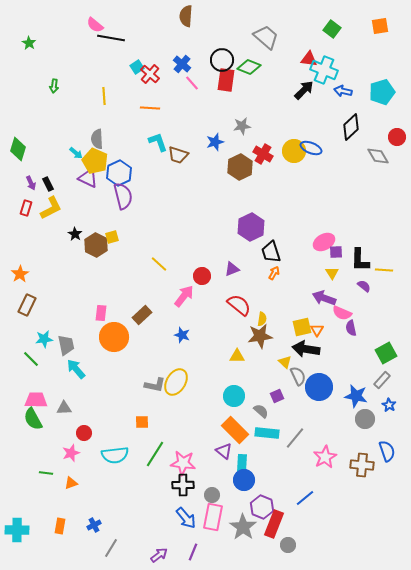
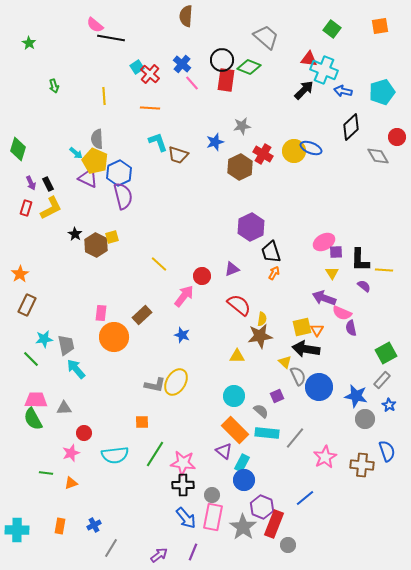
green arrow at (54, 86): rotated 24 degrees counterclockwise
cyan rectangle at (242, 463): rotated 24 degrees clockwise
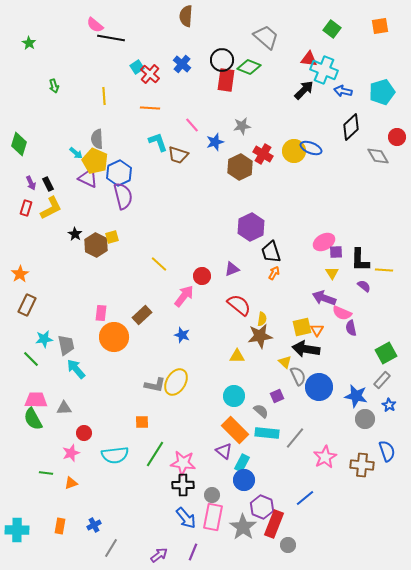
pink line at (192, 83): moved 42 px down
green diamond at (18, 149): moved 1 px right, 5 px up
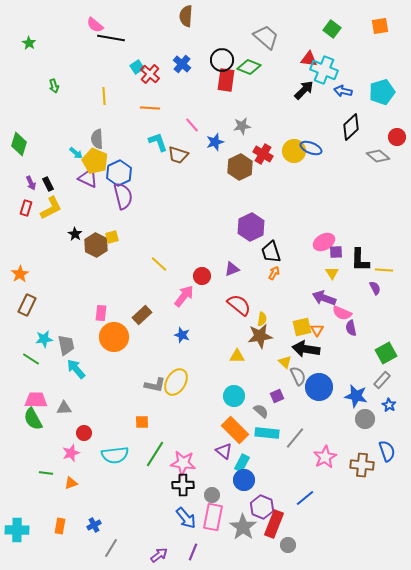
gray diamond at (378, 156): rotated 20 degrees counterclockwise
purple semicircle at (364, 286): moved 11 px right, 2 px down; rotated 24 degrees clockwise
green line at (31, 359): rotated 12 degrees counterclockwise
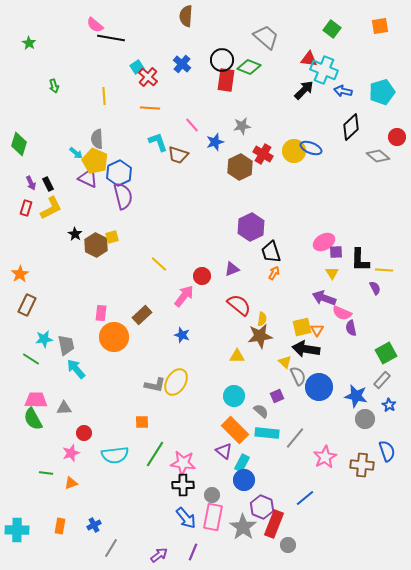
red cross at (150, 74): moved 2 px left, 3 px down
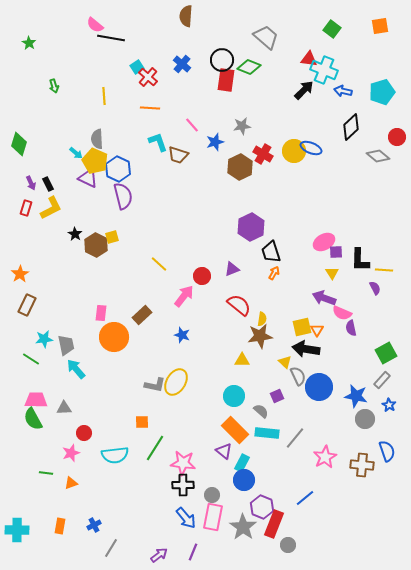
blue hexagon at (119, 173): moved 1 px left, 4 px up; rotated 10 degrees counterclockwise
yellow triangle at (237, 356): moved 5 px right, 4 px down
green line at (155, 454): moved 6 px up
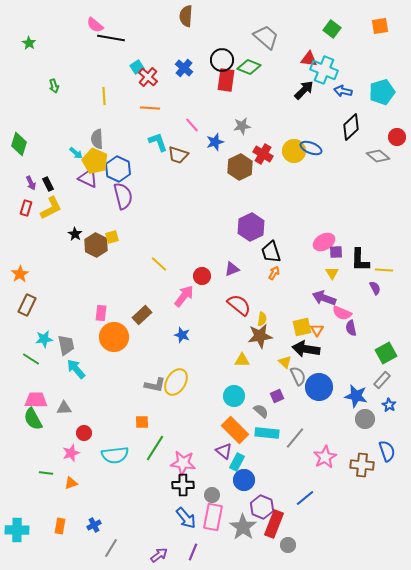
blue cross at (182, 64): moved 2 px right, 4 px down
cyan rectangle at (242, 463): moved 5 px left, 1 px up
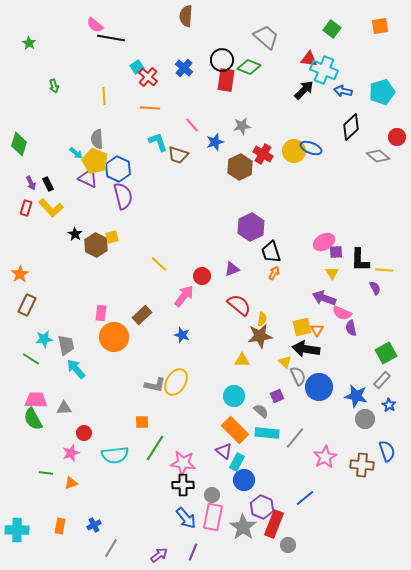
yellow L-shape at (51, 208): rotated 75 degrees clockwise
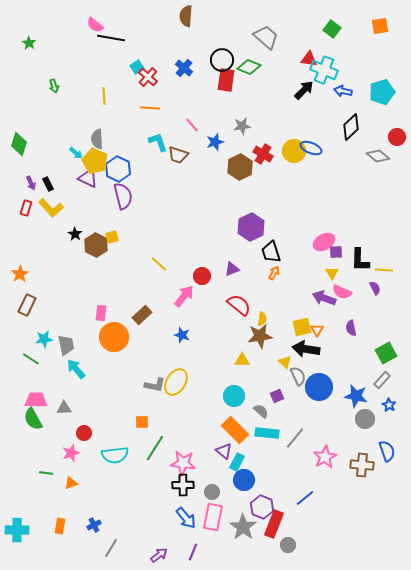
pink semicircle at (342, 313): moved 21 px up
gray circle at (212, 495): moved 3 px up
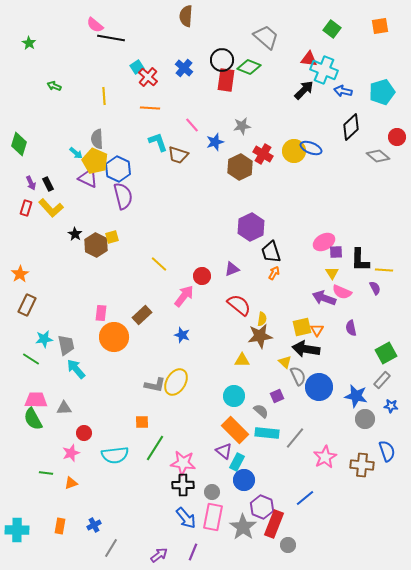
green arrow at (54, 86): rotated 128 degrees clockwise
blue star at (389, 405): moved 2 px right, 1 px down; rotated 24 degrees counterclockwise
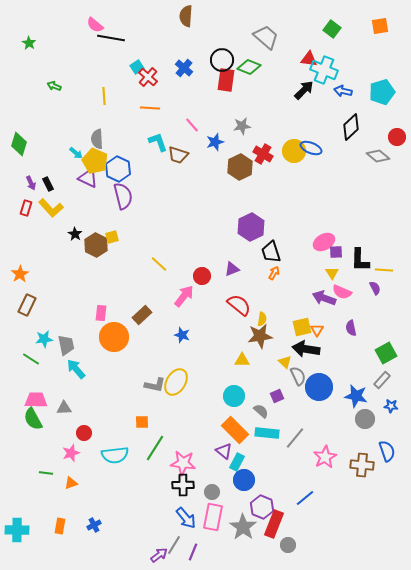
gray line at (111, 548): moved 63 px right, 3 px up
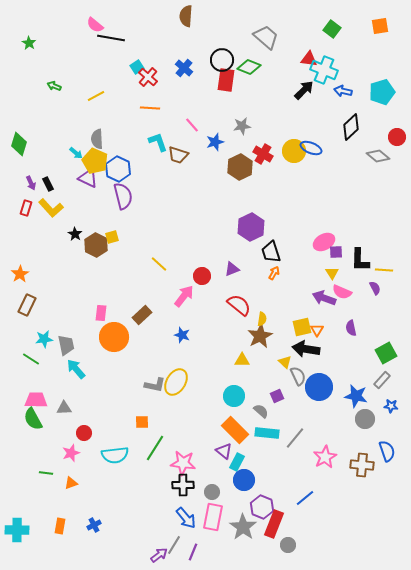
yellow line at (104, 96): moved 8 px left; rotated 66 degrees clockwise
brown star at (260, 336): rotated 20 degrees counterclockwise
